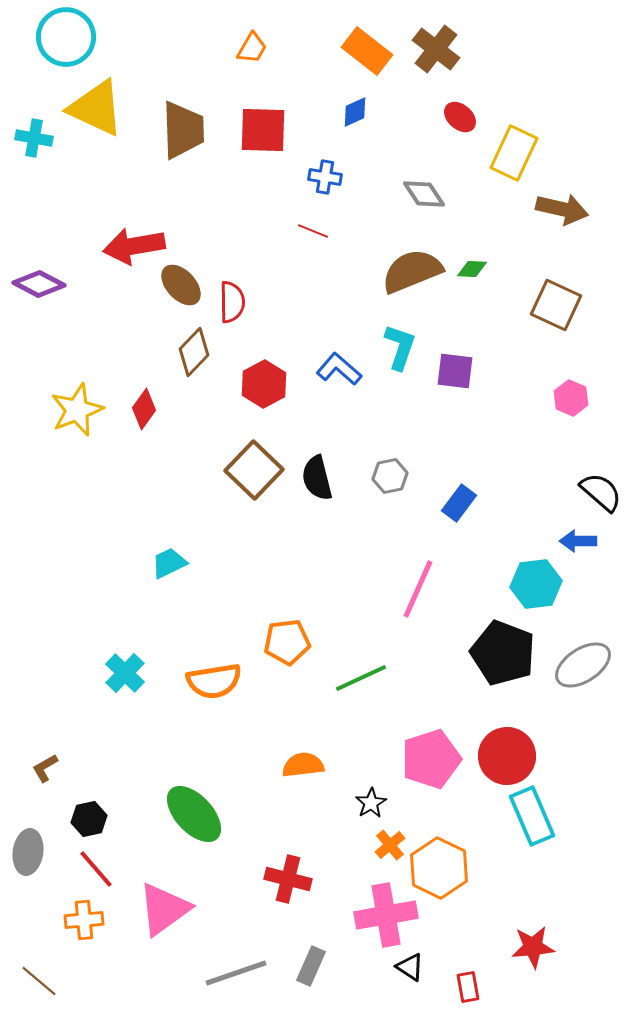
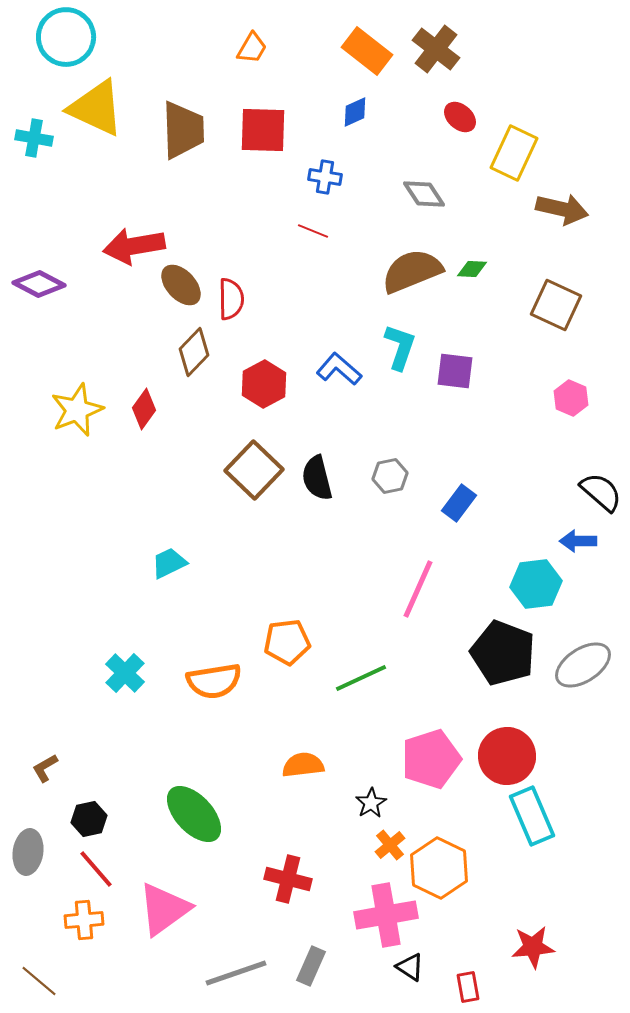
red semicircle at (232, 302): moved 1 px left, 3 px up
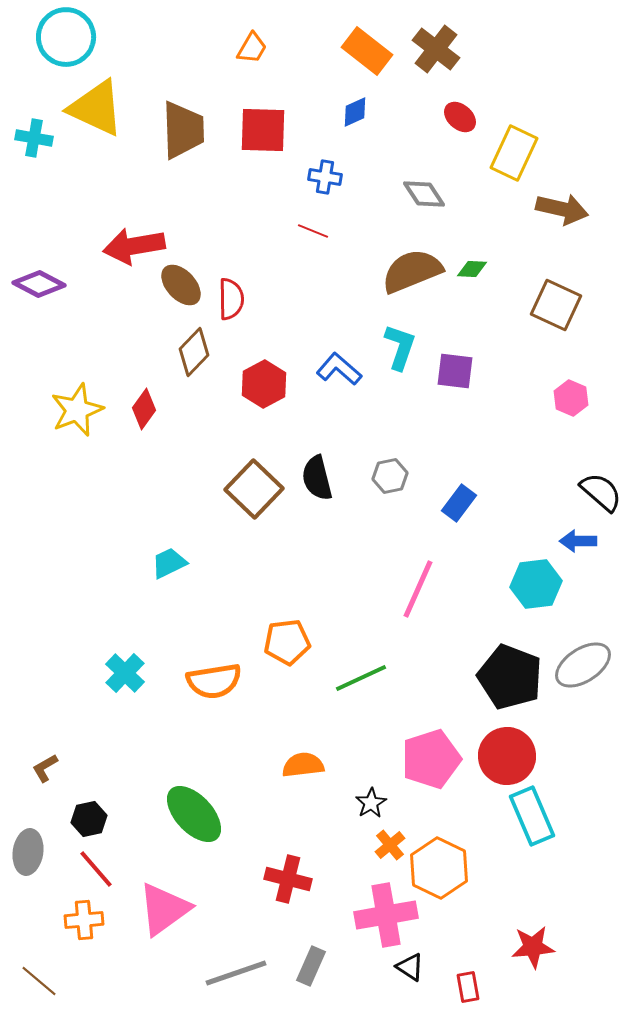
brown square at (254, 470): moved 19 px down
black pentagon at (503, 653): moved 7 px right, 24 px down
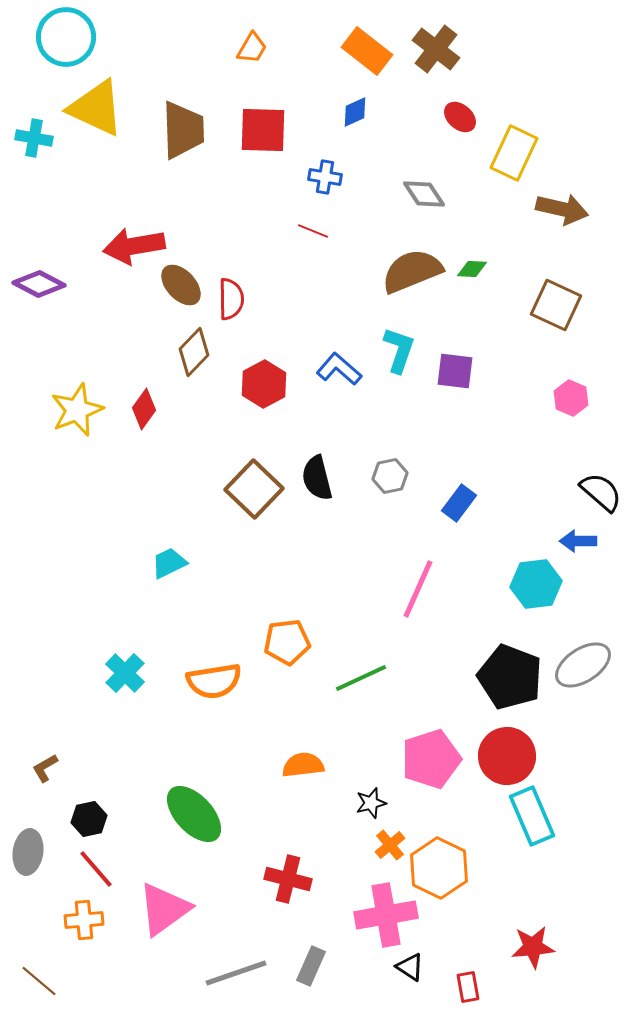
cyan L-shape at (400, 347): moved 1 px left, 3 px down
black star at (371, 803): rotated 16 degrees clockwise
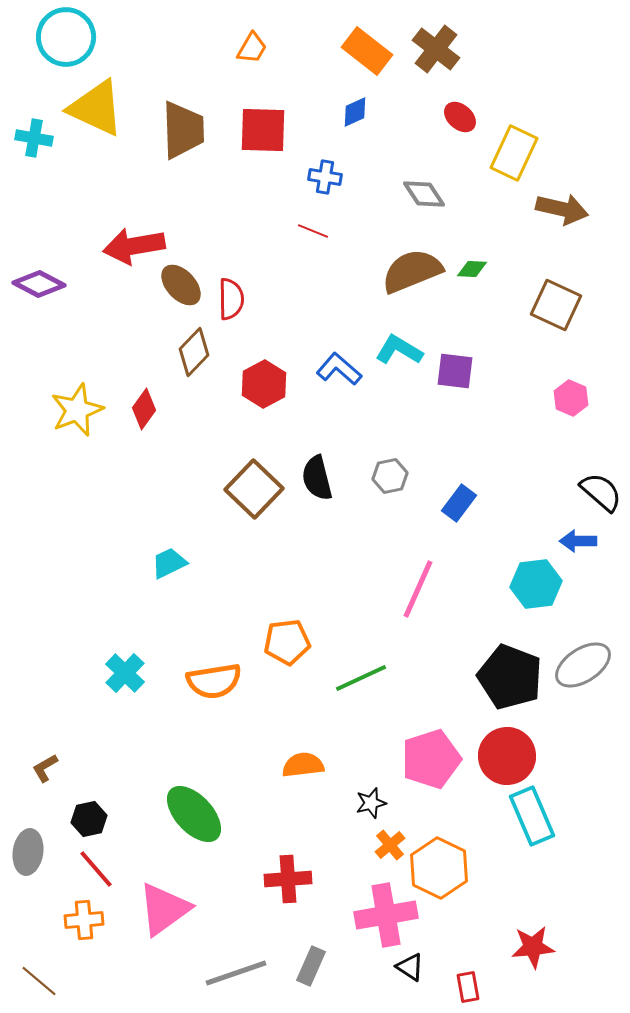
cyan L-shape at (399, 350): rotated 78 degrees counterclockwise
red cross at (288, 879): rotated 18 degrees counterclockwise
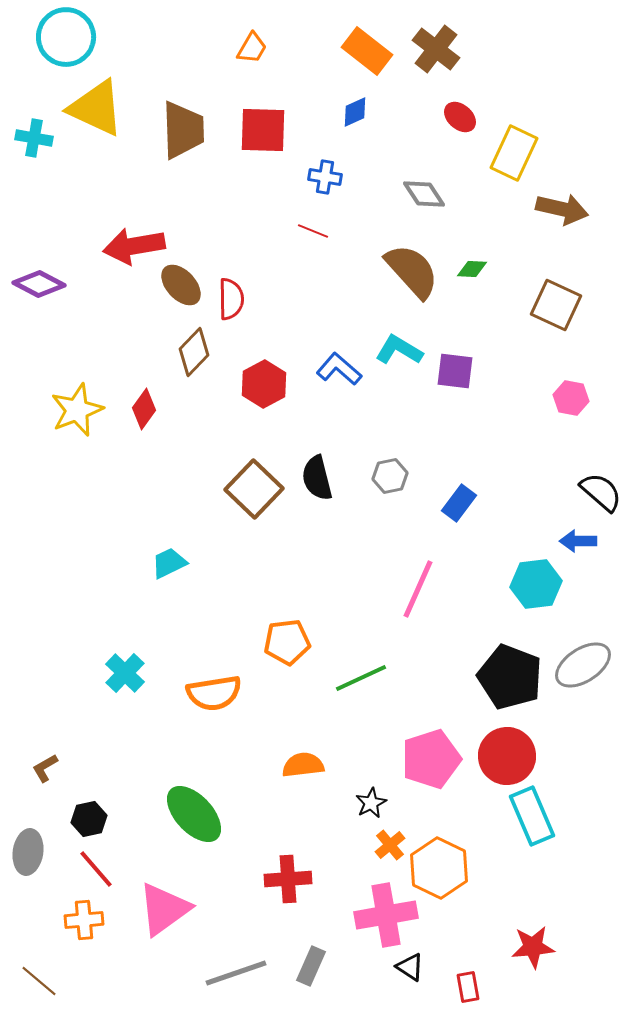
brown semicircle at (412, 271): rotated 70 degrees clockwise
pink hexagon at (571, 398): rotated 12 degrees counterclockwise
orange semicircle at (214, 681): moved 12 px down
black star at (371, 803): rotated 12 degrees counterclockwise
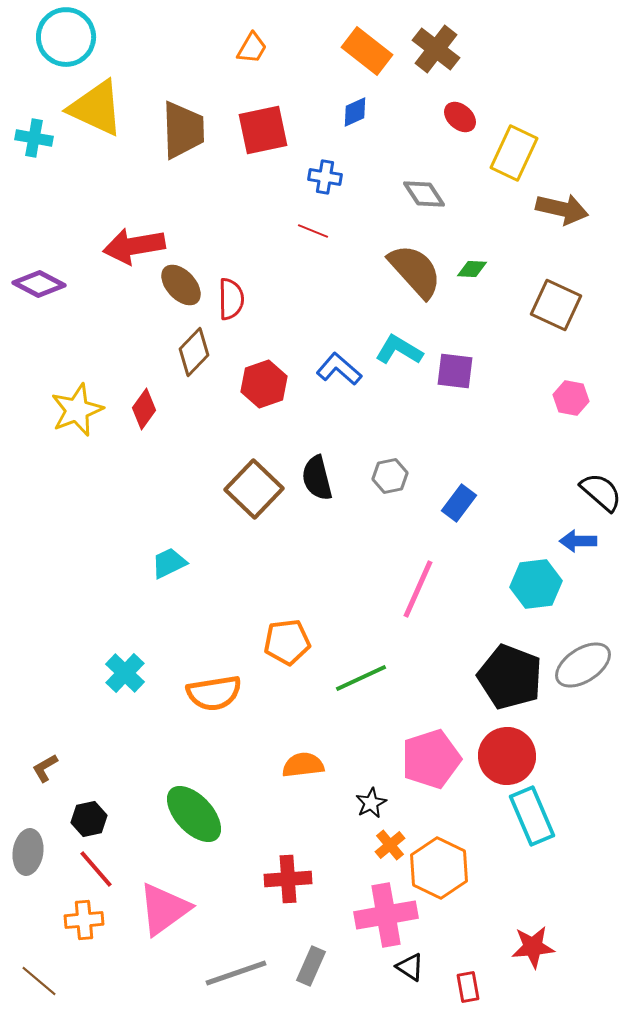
red square at (263, 130): rotated 14 degrees counterclockwise
brown semicircle at (412, 271): moved 3 px right
red hexagon at (264, 384): rotated 9 degrees clockwise
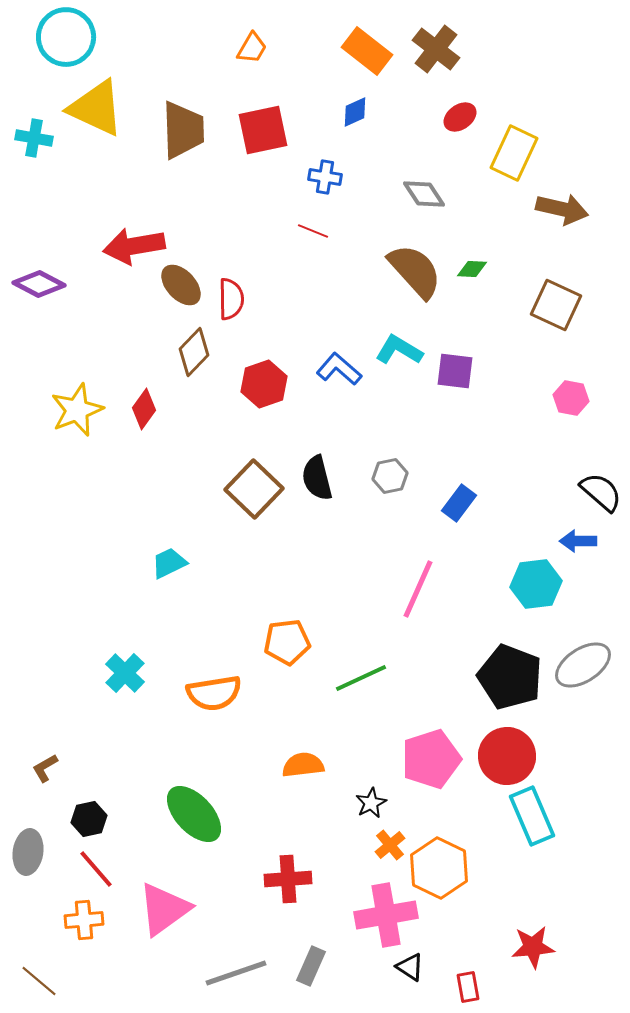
red ellipse at (460, 117): rotated 76 degrees counterclockwise
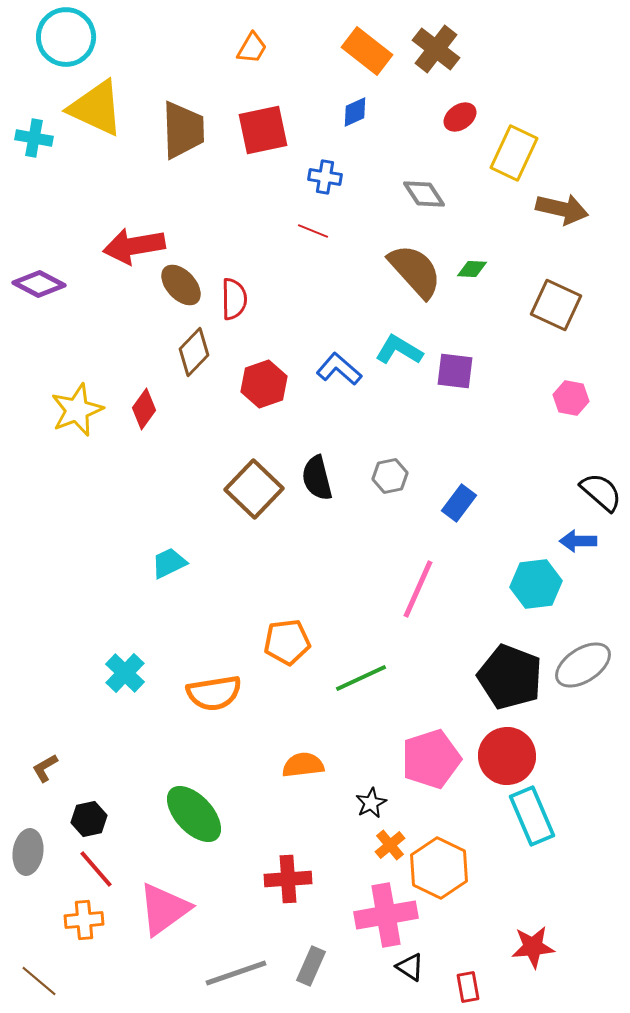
red semicircle at (231, 299): moved 3 px right
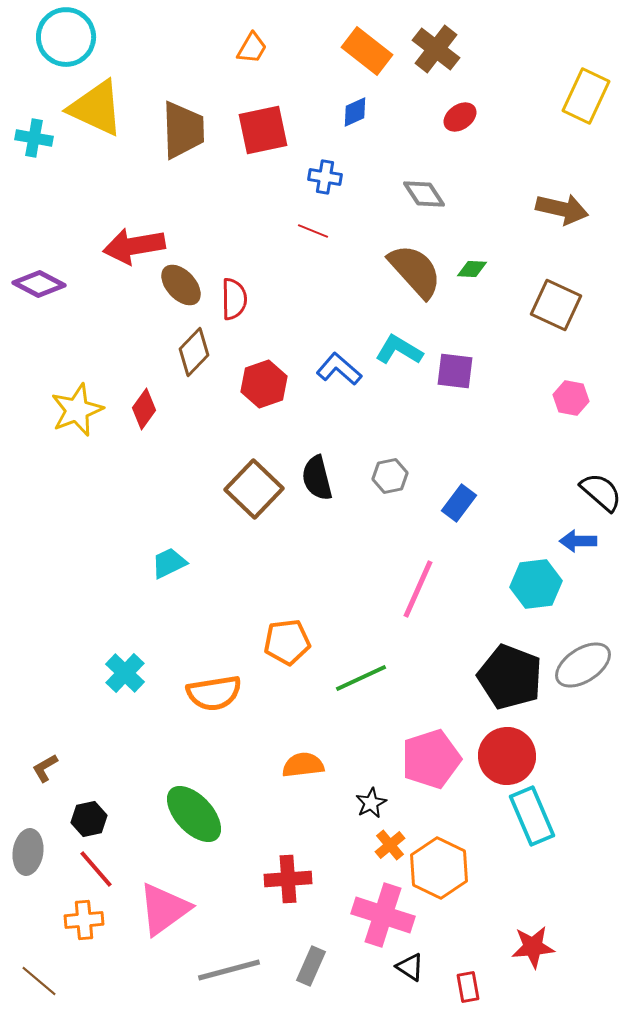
yellow rectangle at (514, 153): moved 72 px right, 57 px up
pink cross at (386, 915): moved 3 px left; rotated 28 degrees clockwise
gray line at (236, 973): moved 7 px left, 3 px up; rotated 4 degrees clockwise
